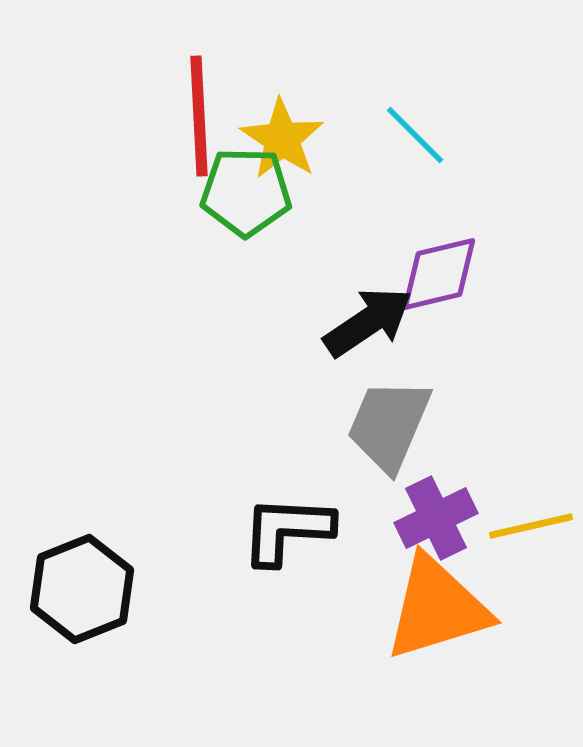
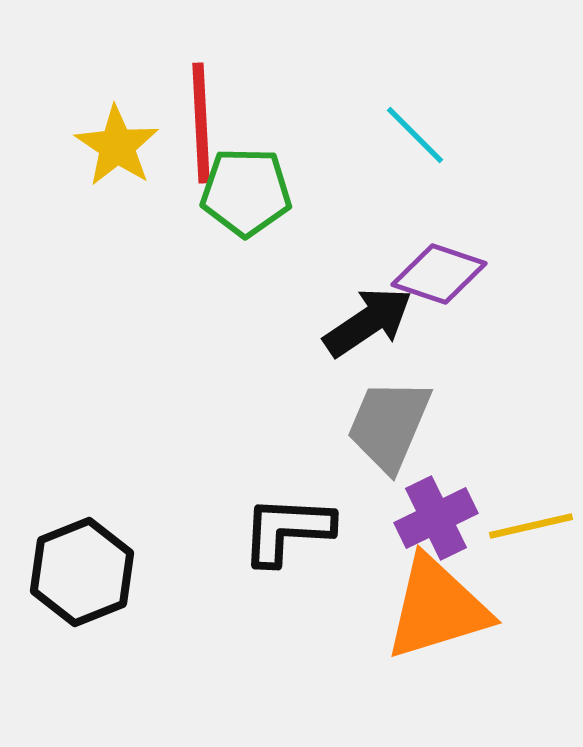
red line: moved 2 px right, 7 px down
yellow star: moved 165 px left, 7 px down
purple diamond: rotated 32 degrees clockwise
black hexagon: moved 17 px up
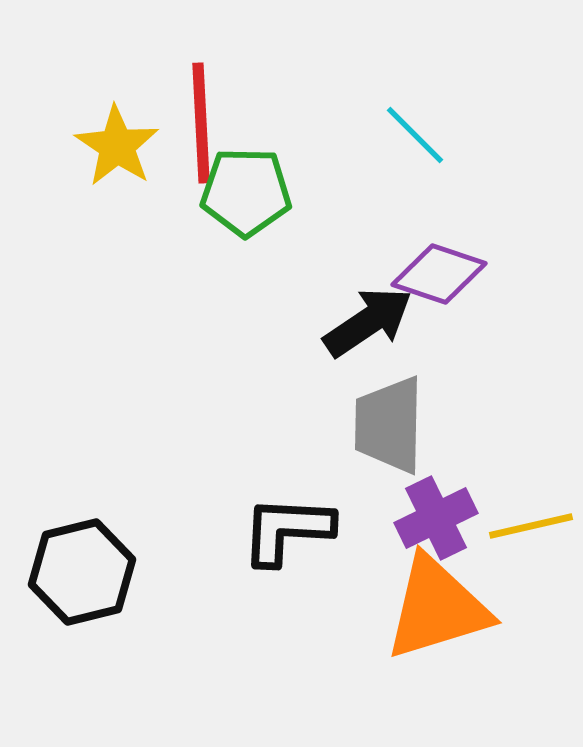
gray trapezoid: rotated 22 degrees counterclockwise
black hexagon: rotated 8 degrees clockwise
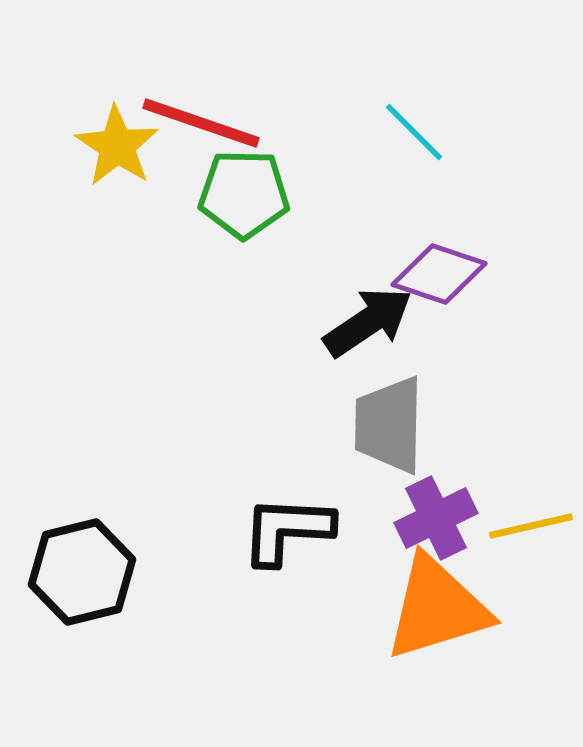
red line: rotated 68 degrees counterclockwise
cyan line: moved 1 px left, 3 px up
green pentagon: moved 2 px left, 2 px down
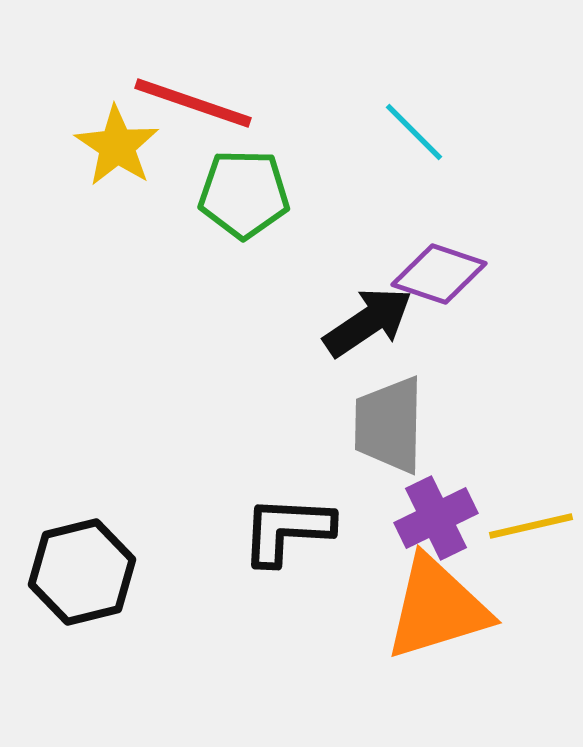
red line: moved 8 px left, 20 px up
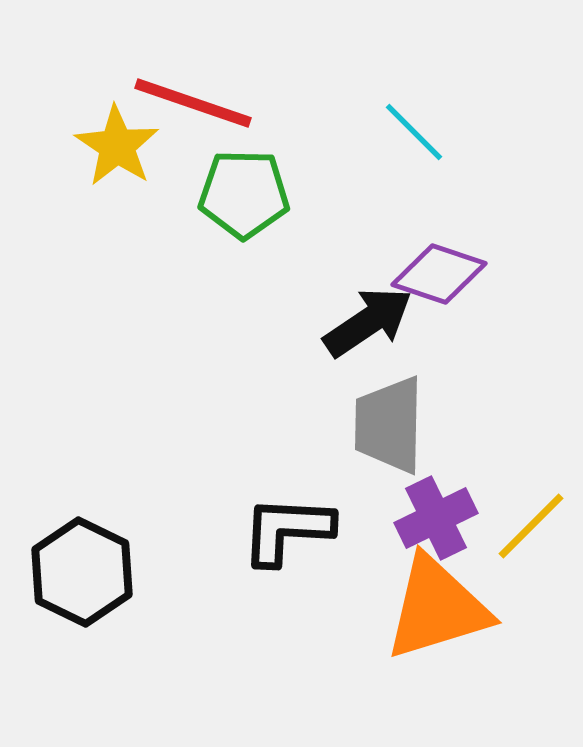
yellow line: rotated 32 degrees counterclockwise
black hexagon: rotated 20 degrees counterclockwise
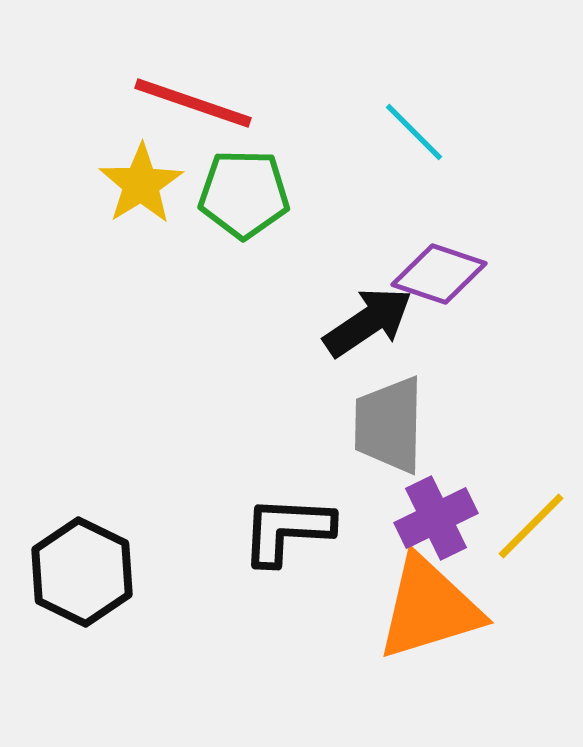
yellow star: moved 24 px right, 38 px down; rotated 6 degrees clockwise
orange triangle: moved 8 px left
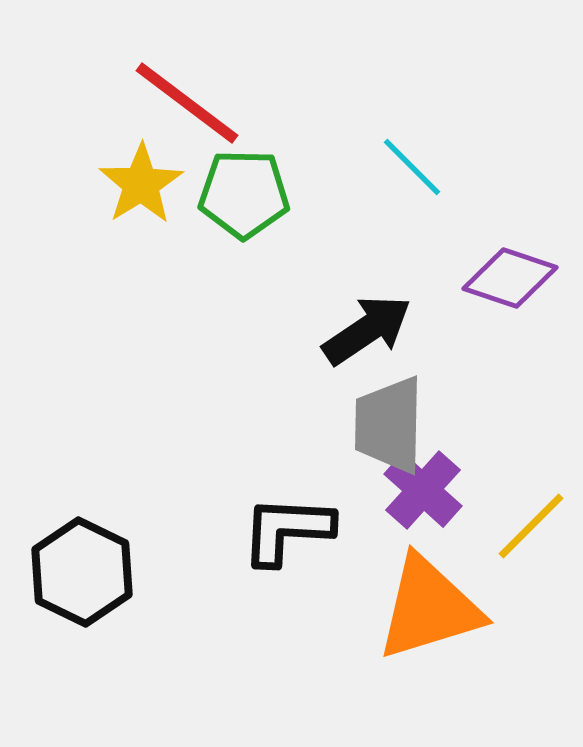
red line: moved 6 px left; rotated 18 degrees clockwise
cyan line: moved 2 px left, 35 px down
purple diamond: moved 71 px right, 4 px down
black arrow: moved 1 px left, 8 px down
purple cross: moved 13 px left, 28 px up; rotated 22 degrees counterclockwise
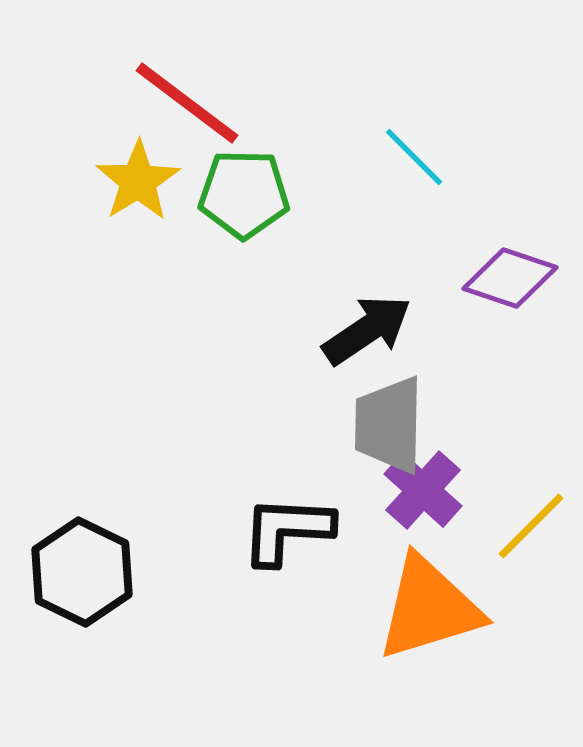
cyan line: moved 2 px right, 10 px up
yellow star: moved 3 px left, 3 px up
